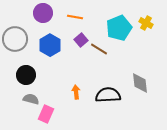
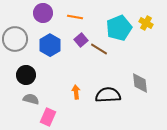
pink rectangle: moved 2 px right, 3 px down
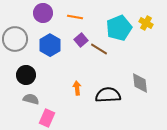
orange arrow: moved 1 px right, 4 px up
pink rectangle: moved 1 px left, 1 px down
